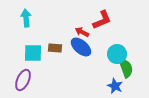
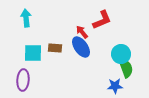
red arrow: rotated 24 degrees clockwise
blue ellipse: rotated 15 degrees clockwise
cyan circle: moved 4 px right
purple ellipse: rotated 20 degrees counterclockwise
blue star: rotated 28 degrees counterclockwise
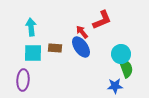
cyan arrow: moved 5 px right, 9 px down
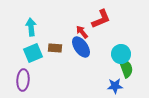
red L-shape: moved 1 px left, 1 px up
cyan square: rotated 24 degrees counterclockwise
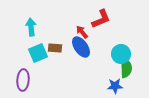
cyan square: moved 5 px right
green semicircle: rotated 18 degrees clockwise
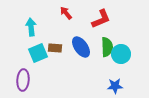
red arrow: moved 16 px left, 19 px up
green semicircle: moved 19 px left, 21 px up
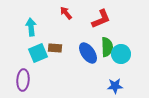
blue ellipse: moved 7 px right, 6 px down
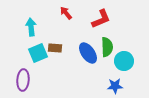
cyan circle: moved 3 px right, 7 px down
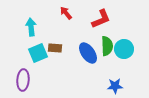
green semicircle: moved 1 px up
cyan circle: moved 12 px up
